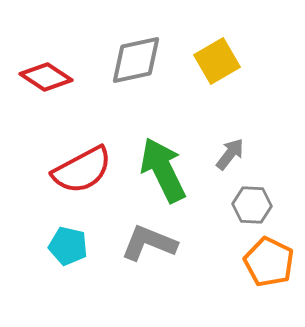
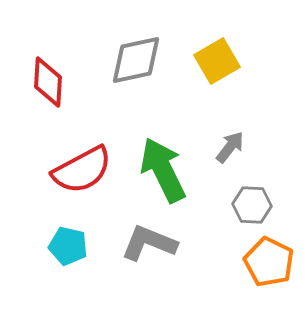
red diamond: moved 2 px right, 5 px down; rotated 60 degrees clockwise
gray arrow: moved 7 px up
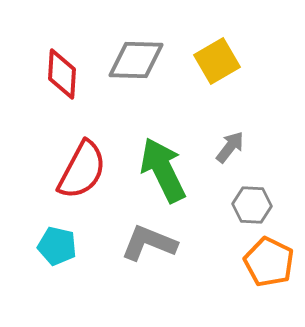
gray diamond: rotated 14 degrees clockwise
red diamond: moved 14 px right, 8 px up
red semicircle: rotated 34 degrees counterclockwise
cyan pentagon: moved 11 px left
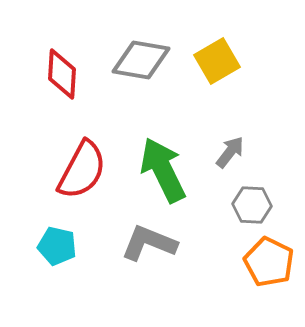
gray diamond: moved 5 px right; rotated 8 degrees clockwise
gray arrow: moved 5 px down
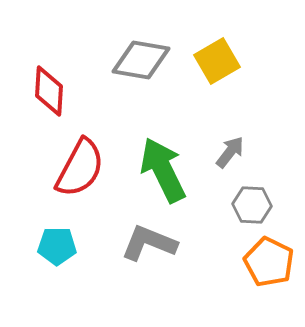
red diamond: moved 13 px left, 17 px down
red semicircle: moved 2 px left, 2 px up
cyan pentagon: rotated 12 degrees counterclockwise
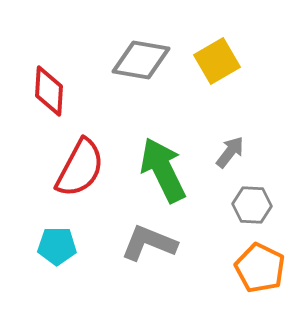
orange pentagon: moved 9 px left, 6 px down
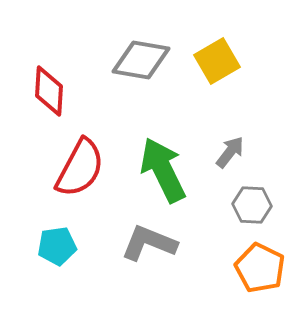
cyan pentagon: rotated 9 degrees counterclockwise
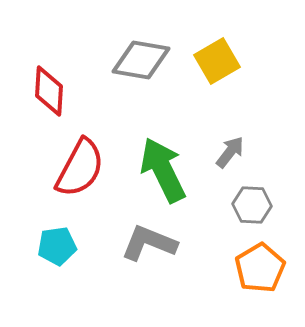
orange pentagon: rotated 15 degrees clockwise
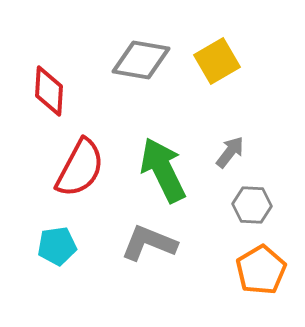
orange pentagon: moved 1 px right, 2 px down
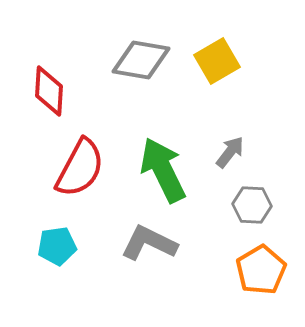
gray L-shape: rotated 4 degrees clockwise
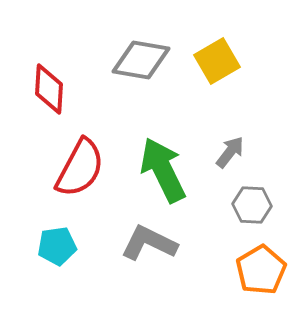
red diamond: moved 2 px up
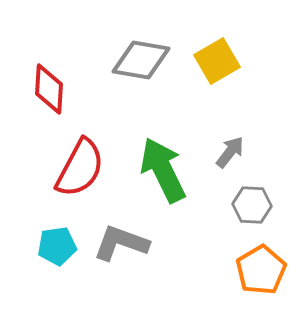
gray L-shape: moved 28 px left; rotated 6 degrees counterclockwise
